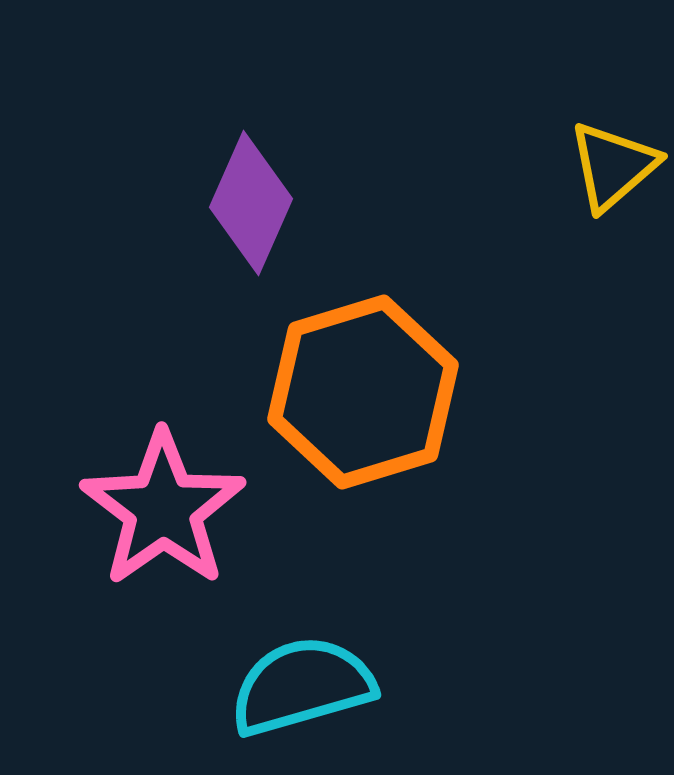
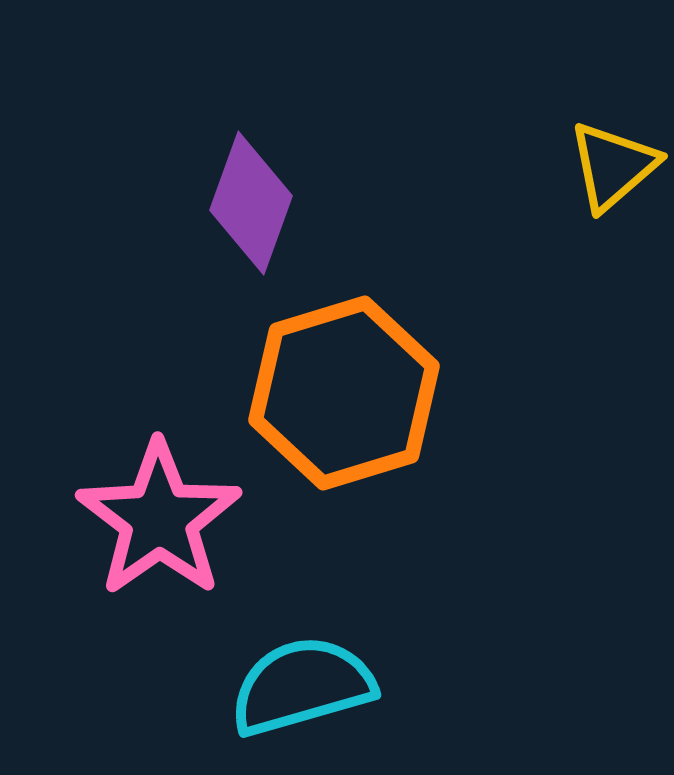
purple diamond: rotated 4 degrees counterclockwise
orange hexagon: moved 19 px left, 1 px down
pink star: moved 4 px left, 10 px down
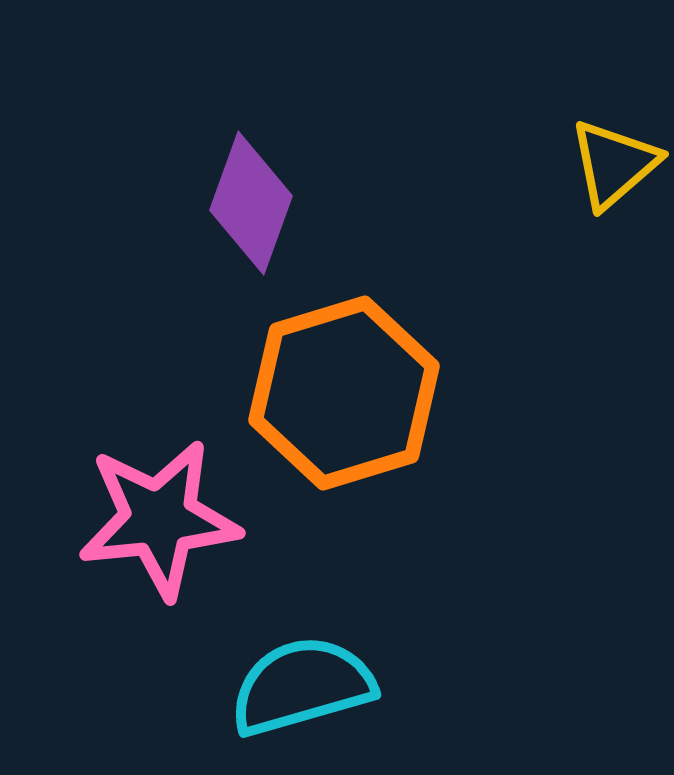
yellow triangle: moved 1 px right, 2 px up
pink star: rotated 29 degrees clockwise
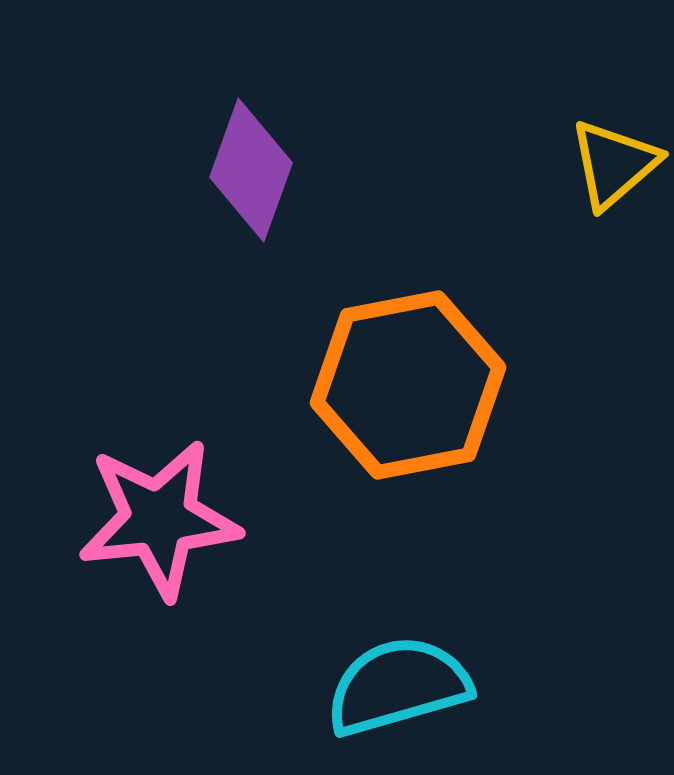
purple diamond: moved 33 px up
orange hexagon: moved 64 px right, 8 px up; rotated 6 degrees clockwise
cyan semicircle: moved 96 px right
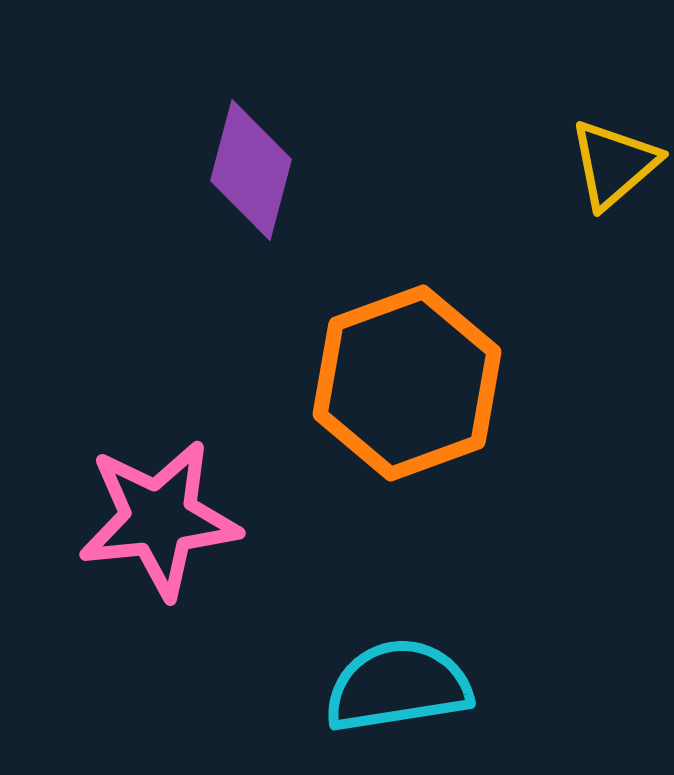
purple diamond: rotated 5 degrees counterclockwise
orange hexagon: moved 1 px left, 2 px up; rotated 9 degrees counterclockwise
cyan semicircle: rotated 7 degrees clockwise
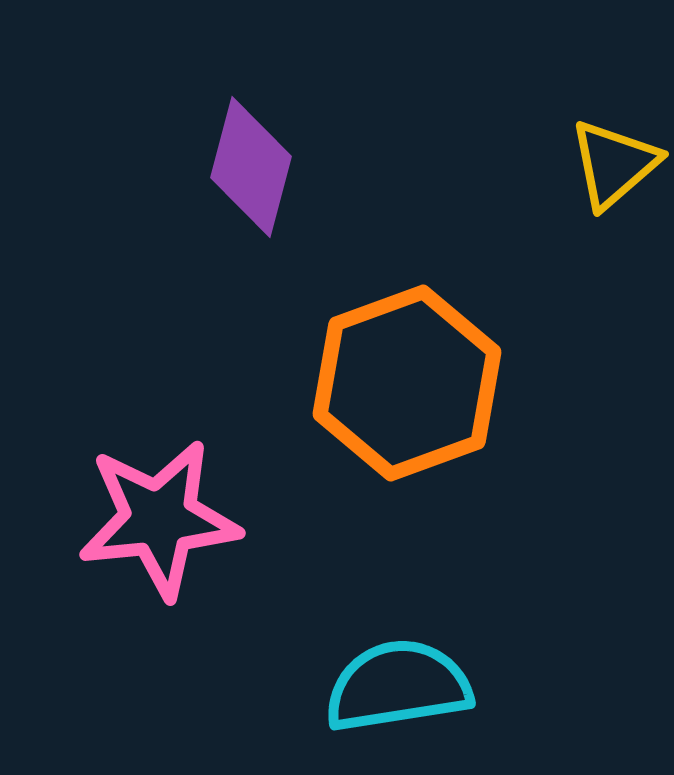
purple diamond: moved 3 px up
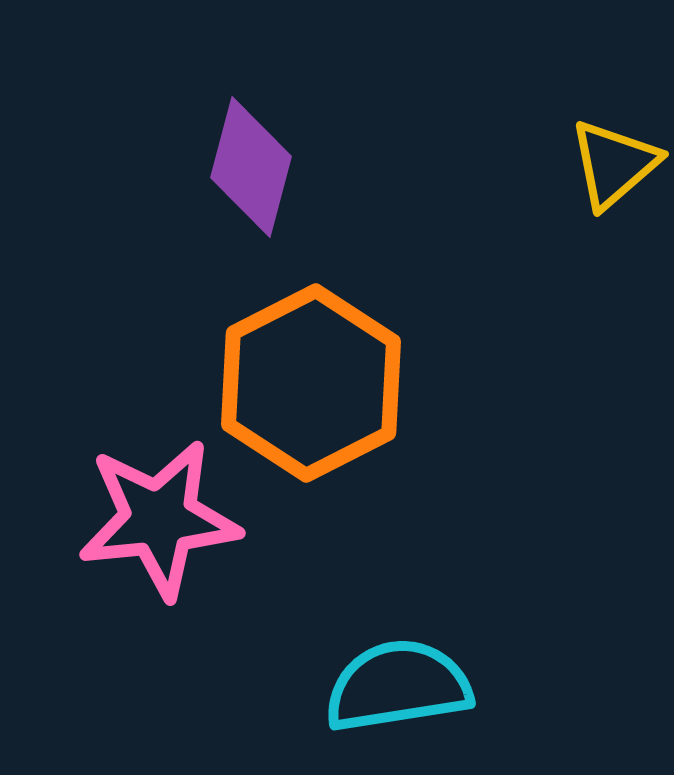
orange hexagon: moved 96 px left; rotated 7 degrees counterclockwise
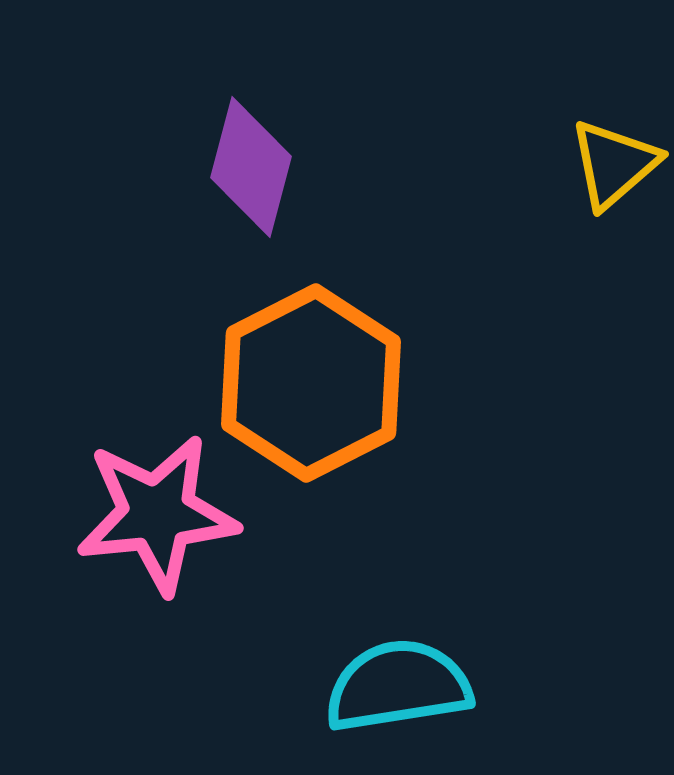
pink star: moved 2 px left, 5 px up
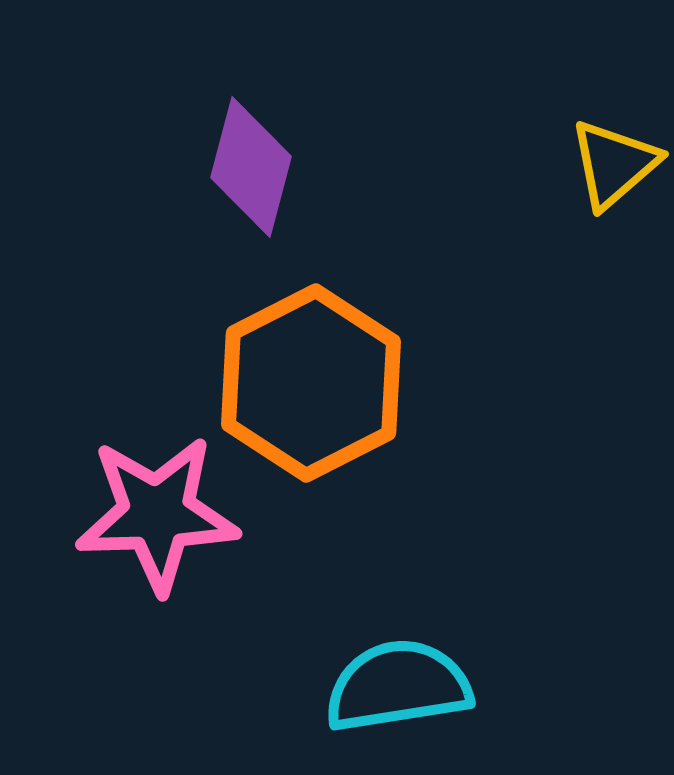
pink star: rotated 4 degrees clockwise
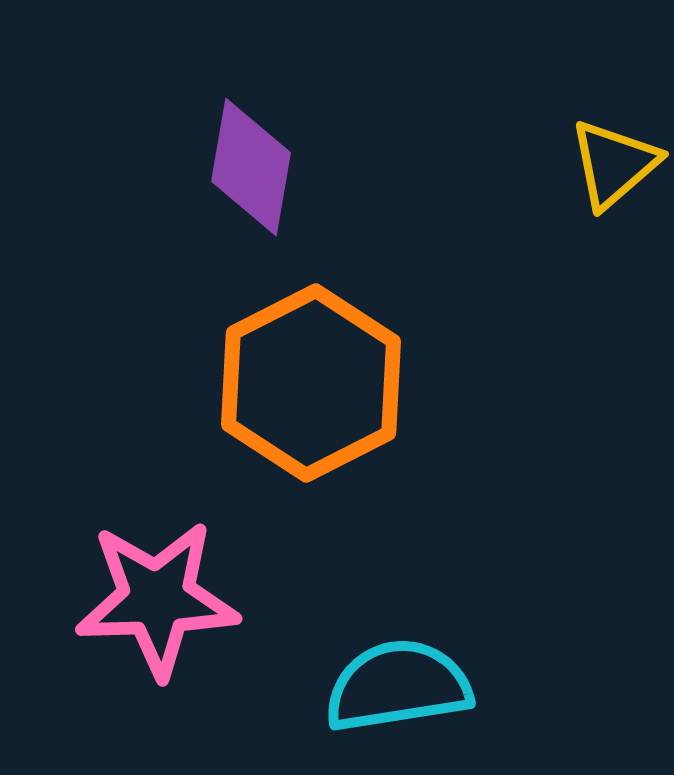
purple diamond: rotated 5 degrees counterclockwise
pink star: moved 85 px down
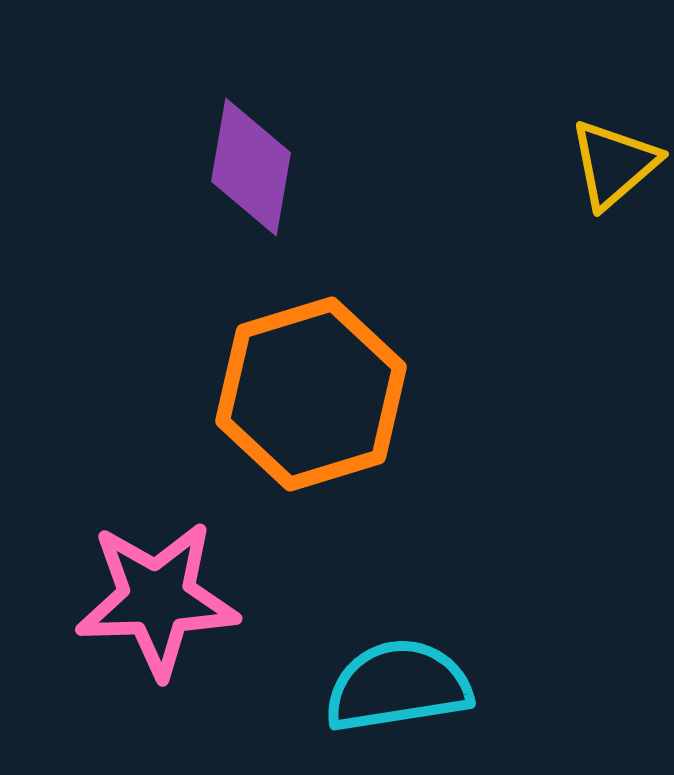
orange hexagon: moved 11 px down; rotated 10 degrees clockwise
